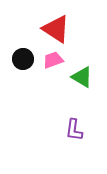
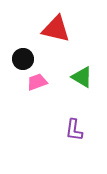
red triangle: rotated 20 degrees counterclockwise
pink trapezoid: moved 16 px left, 22 px down
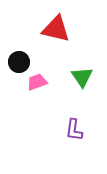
black circle: moved 4 px left, 3 px down
green triangle: rotated 25 degrees clockwise
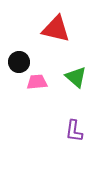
green triangle: moved 6 px left; rotated 15 degrees counterclockwise
pink trapezoid: rotated 15 degrees clockwise
purple L-shape: moved 1 px down
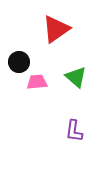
red triangle: rotated 48 degrees counterclockwise
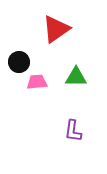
green triangle: rotated 40 degrees counterclockwise
purple L-shape: moved 1 px left
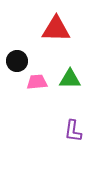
red triangle: rotated 36 degrees clockwise
black circle: moved 2 px left, 1 px up
green triangle: moved 6 px left, 2 px down
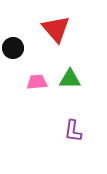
red triangle: rotated 48 degrees clockwise
black circle: moved 4 px left, 13 px up
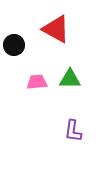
red triangle: rotated 20 degrees counterclockwise
black circle: moved 1 px right, 3 px up
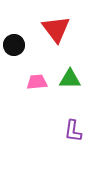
red triangle: rotated 24 degrees clockwise
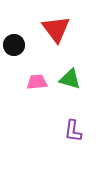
green triangle: rotated 15 degrees clockwise
